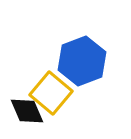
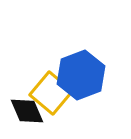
blue hexagon: moved 1 px left, 14 px down
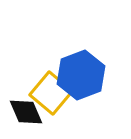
black diamond: moved 1 px left, 1 px down
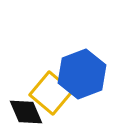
blue hexagon: moved 1 px right, 1 px up
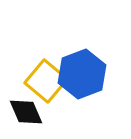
yellow square: moved 5 px left, 12 px up
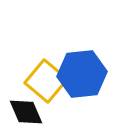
blue hexagon: rotated 15 degrees clockwise
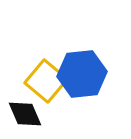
black diamond: moved 1 px left, 2 px down
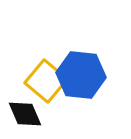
blue hexagon: moved 1 px left, 1 px down; rotated 12 degrees clockwise
